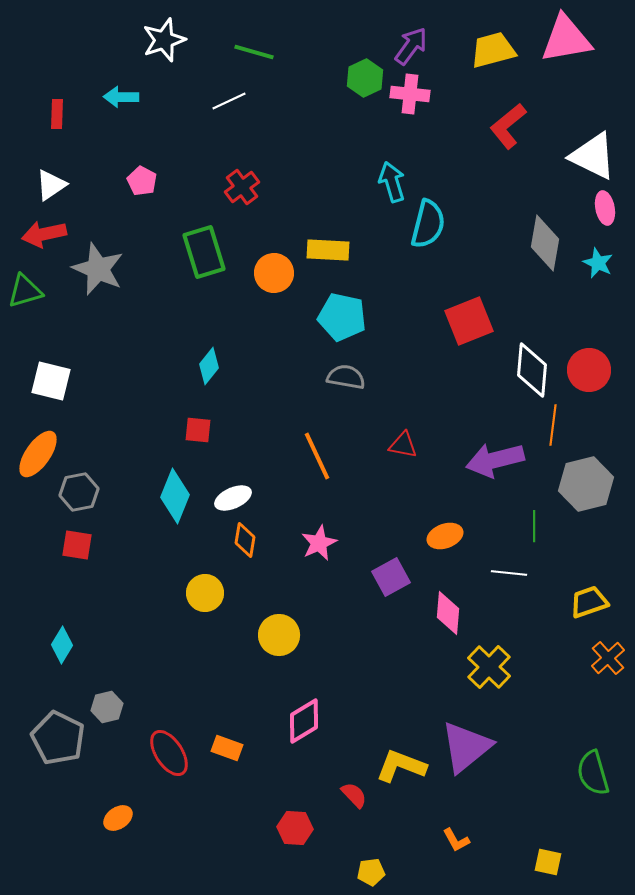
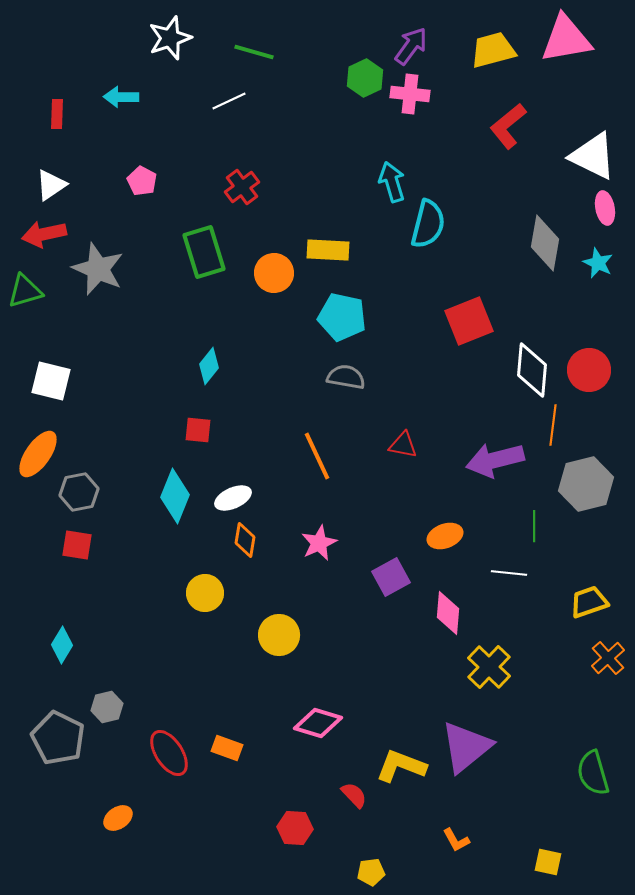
white star at (164, 40): moved 6 px right, 2 px up
pink diamond at (304, 721): moved 14 px right, 2 px down; rotated 48 degrees clockwise
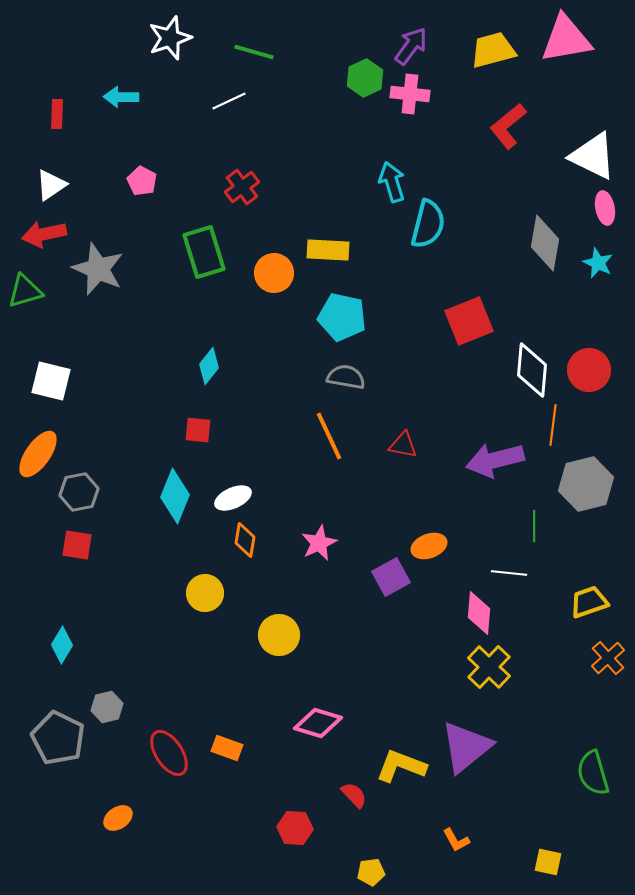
orange line at (317, 456): moved 12 px right, 20 px up
orange ellipse at (445, 536): moved 16 px left, 10 px down
pink diamond at (448, 613): moved 31 px right
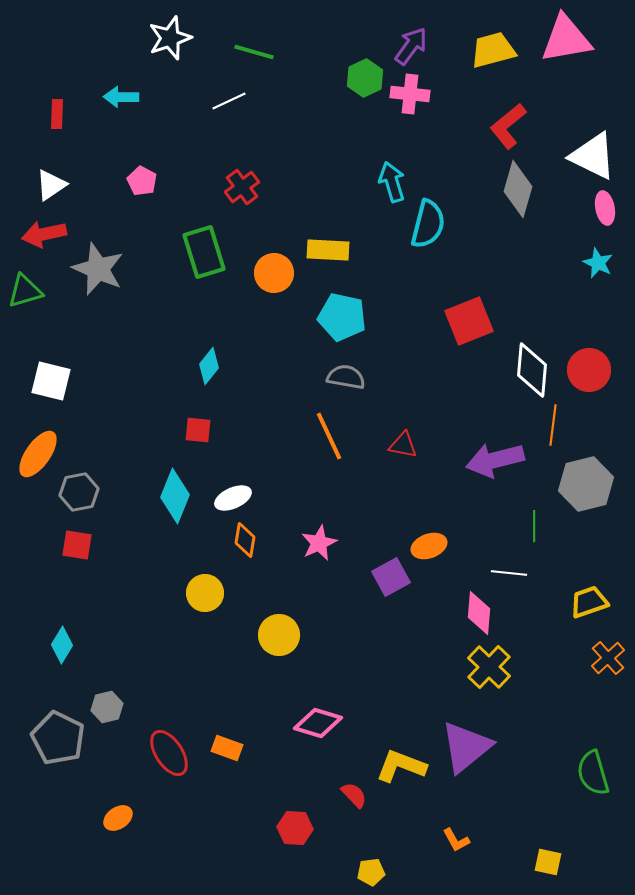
gray diamond at (545, 243): moved 27 px left, 54 px up; rotated 6 degrees clockwise
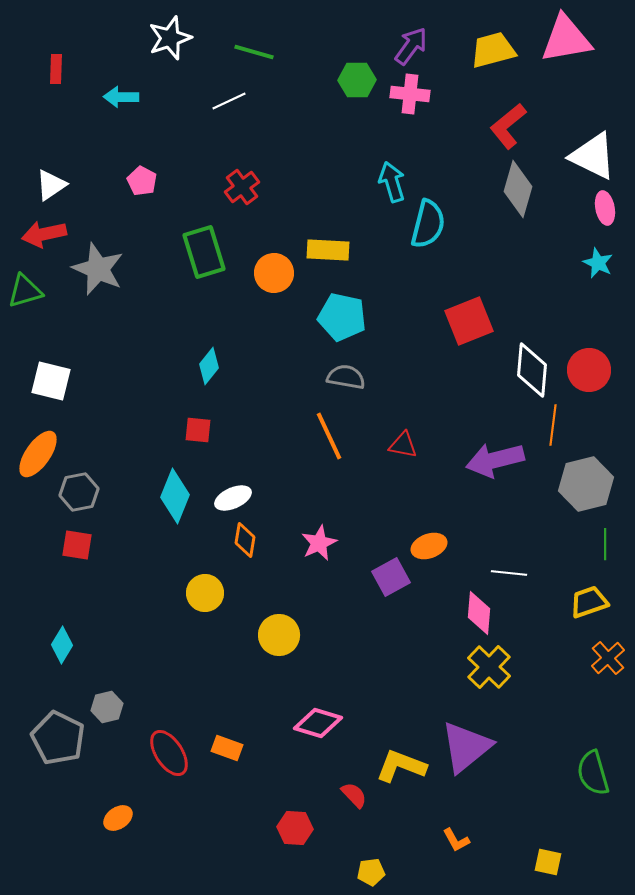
green hexagon at (365, 78): moved 8 px left, 2 px down; rotated 24 degrees clockwise
red rectangle at (57, 114): moved 1 px left, 45 px up
green line at (534, 526): moved 71 px right, 18 px down
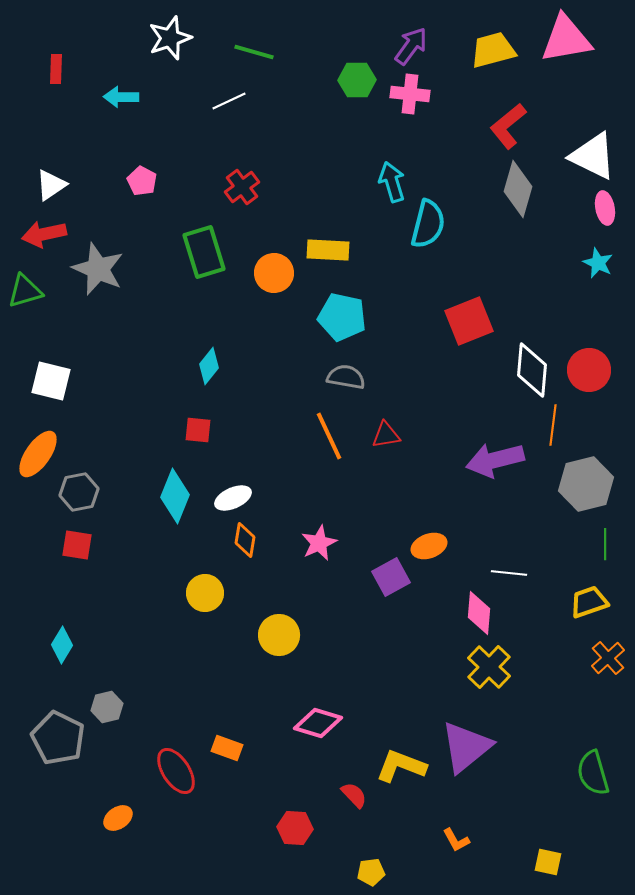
red triangle at (403, 445): moved 17 px left, 10 px up; rotated 20 degrees counterclockwise
red ellipse at (169, 753): moved 7 px right, 18 px down
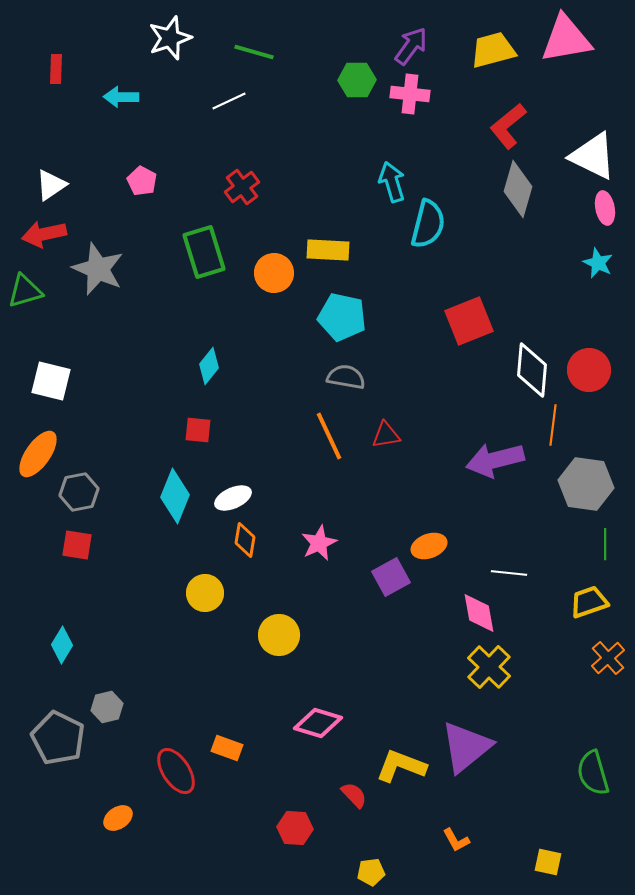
gray hexagon at (586, 484): rotated 22 degrees clockwise
pink diamond at (479, 613): rotated 15 degrees counterclockwise
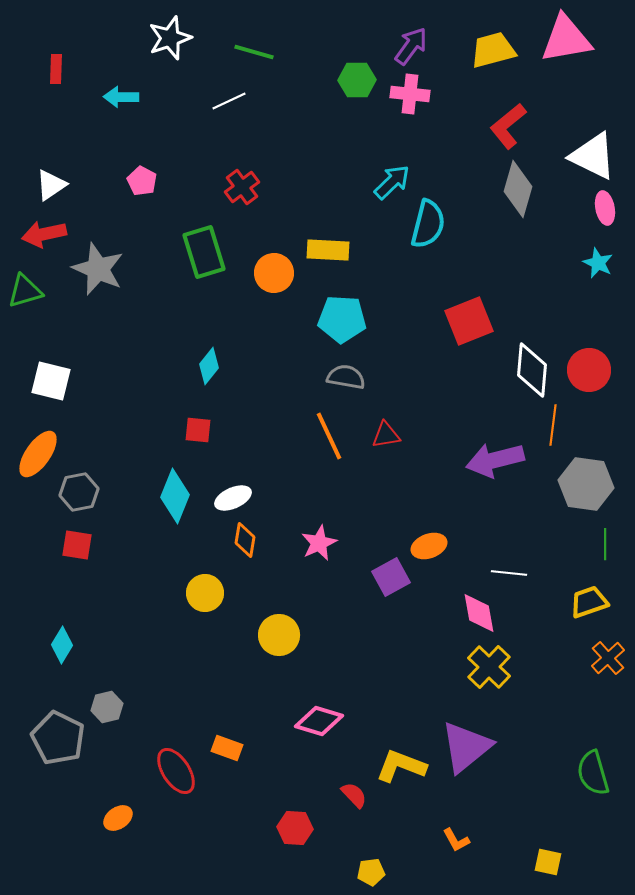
cyan arrow at (392, 182): rotated 63 degrees clockwise
cyan pentagon at (342, 317): moved 2 px down; rotated 9 degrees counterclockwise
pink diamond at (318, 723): moved 1 px right, 2 px up
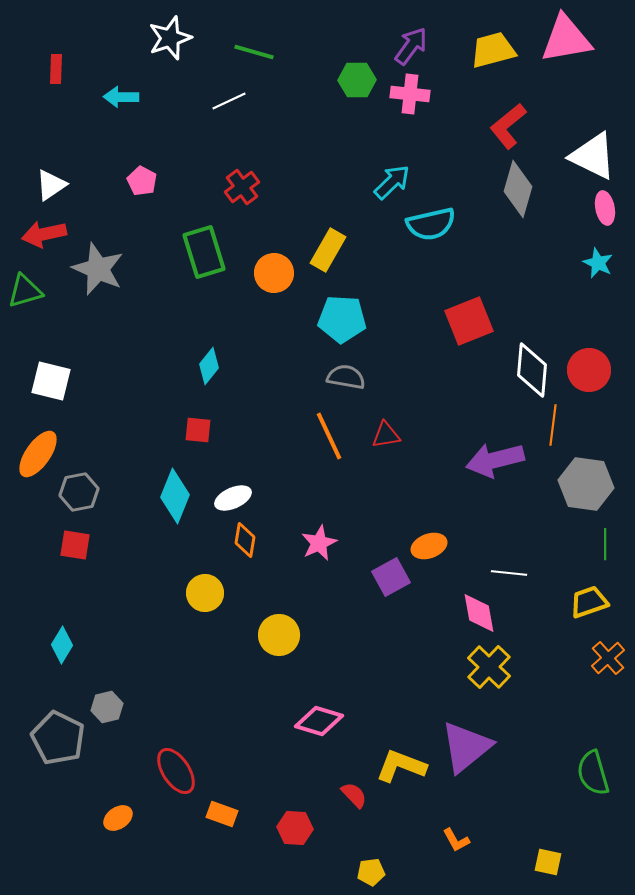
cyan semicircle at (428, 224): moved 3 px right; rotated 63 degrees clockwise
yellow rectangle at (328, 250): rotated 63 degrees counterclockwise
red square at (77, 545): moved 2 px left
orange rectangle at (227, 748): moved 5 px left, 66 px down
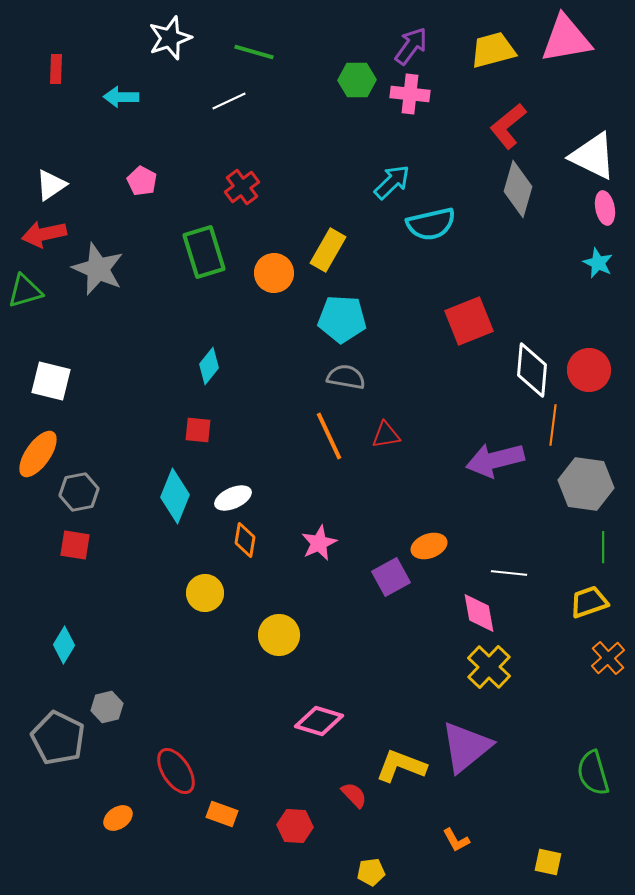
green line at (605, 544): moved 2 px left, 3 px down
cyan diamond at (62, 645): moved 2 px right
red hexagon at (295, 828): moved 2 px up
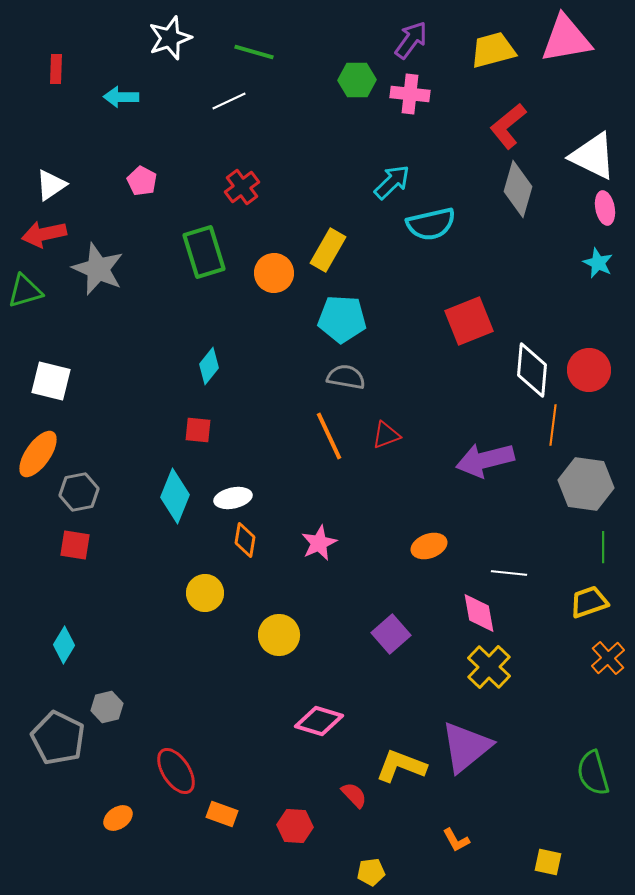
purple arrow at (411, 46): moved 6 px up
red triangle at (386, 435): rotated 12 degrees counterclockwise
purple arrow at (495, 460): moved 10 px left
white ellipse at (233, 498): rotated 12 degrees clockwise
purple square at (391, 577): moved 57 px down; rotated 12 degrees counterclockwise
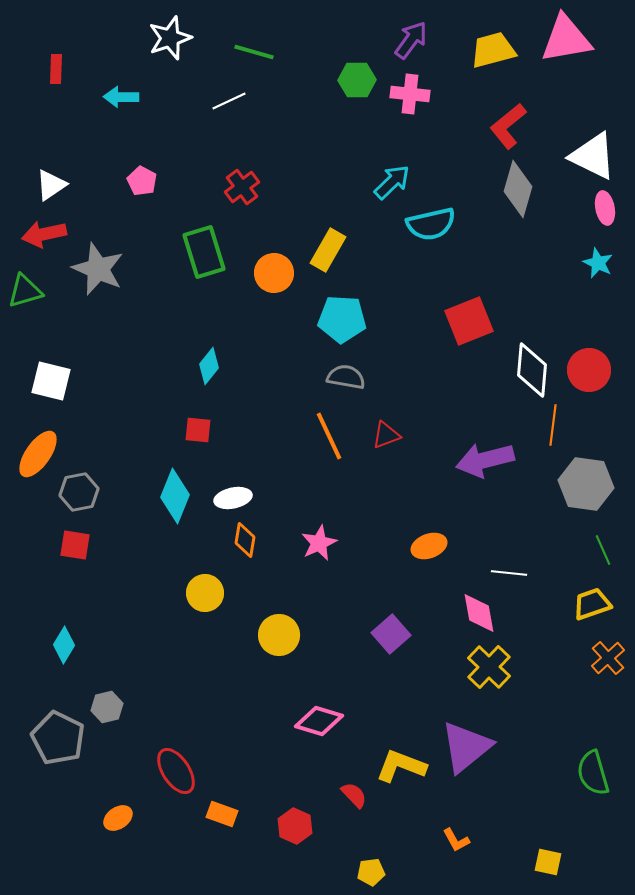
green line at (603, 547): moved 3 px down; rotated 24 degrees counterclockwise
yellow trapezoid at (589, 602): moved 3 px right, 2 px down
red hexagon at (295, 826): rotated 20 degrees clockwise
